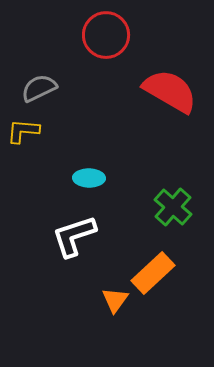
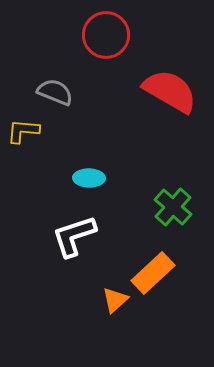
gray semicircle: moved 16 px right, 4 px down; rotated 48 degrees clockwise
orange triangle: rotated 12 degrees clockwise
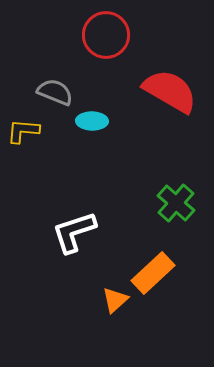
cyan ellipse: moved 3 px right, 57 px up
green cross: moved 3 px right, 4 px up
white L-shape: moved 4 px up
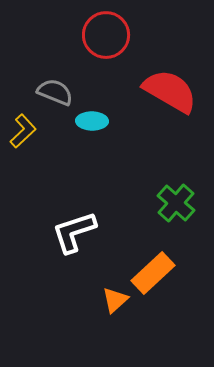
yellow L-shape: rotated 132 degrees clockwise
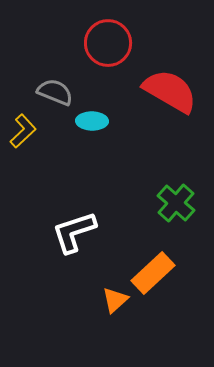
red circle: moved 2 px right, 8 px down
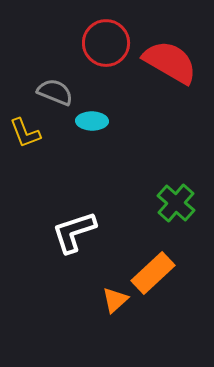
red circle: moved 2 px left
red semicircle: moved 29 px up
yellow L-shape: moved 2 px right, 2 px down; rotated 112 degrees clockwise
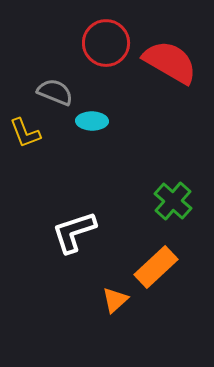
green cross: moved 3 px left, 2 px up
orange rectangle: moved 3 px right, 6 px up
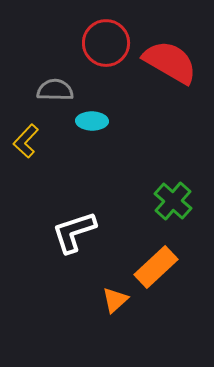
gray semicircle: moved 2 px up; rotated 21 degrees counterclockwise
yellow L-shape: moved 1 px right, 8 px down; rotated 64 degrees clockwise
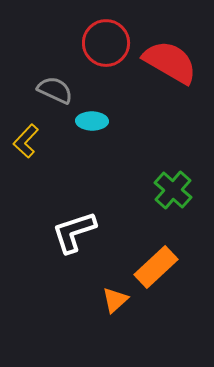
gray semicircle: rotated 24 degrees clockwise
green cross: moved 11 px up
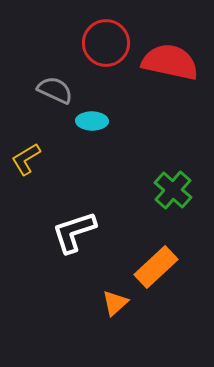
red semicircle: rotated 18 degrees counterclockwise
yellow L-shape: moved 18 px down; rotated 16 degrees clockwise
orange triangle: moved 3 px down
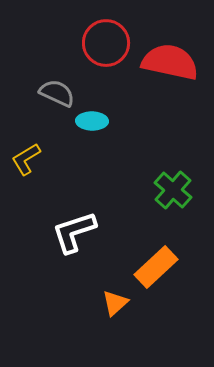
gray semicircle: moved 2 px right, 3 px down
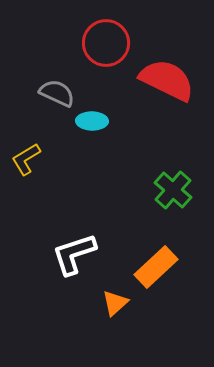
red semicircle: moved 3 px left, 18 px down; rotated 14 degrees clockwise
white L-shape: moved 22 px down
